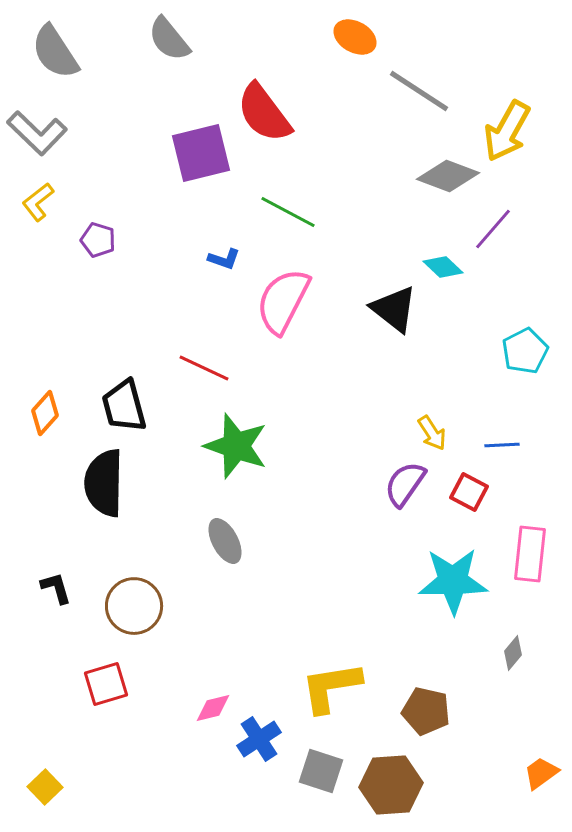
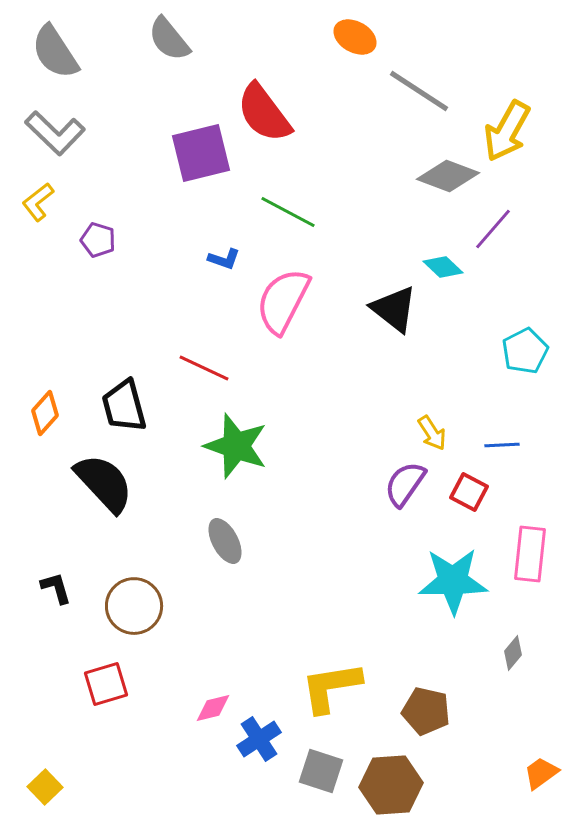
gray L-shape at (37, 133): moved 18 px right
black semicircle at (104, 483): rotated 136 degrees clockwise
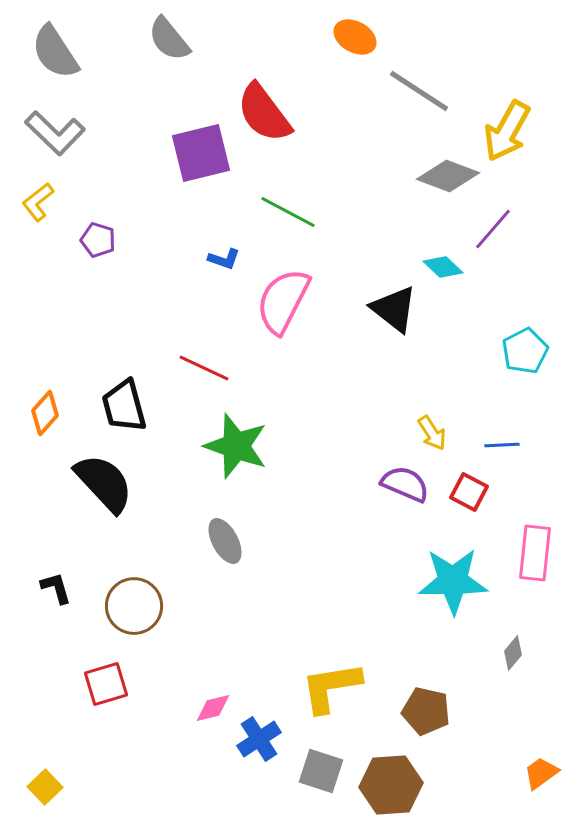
purple semicircle at (405, 484): rotated 78 degrees clockwise
pink rectangle at (530, 554): moved 5 px right, 1 px up
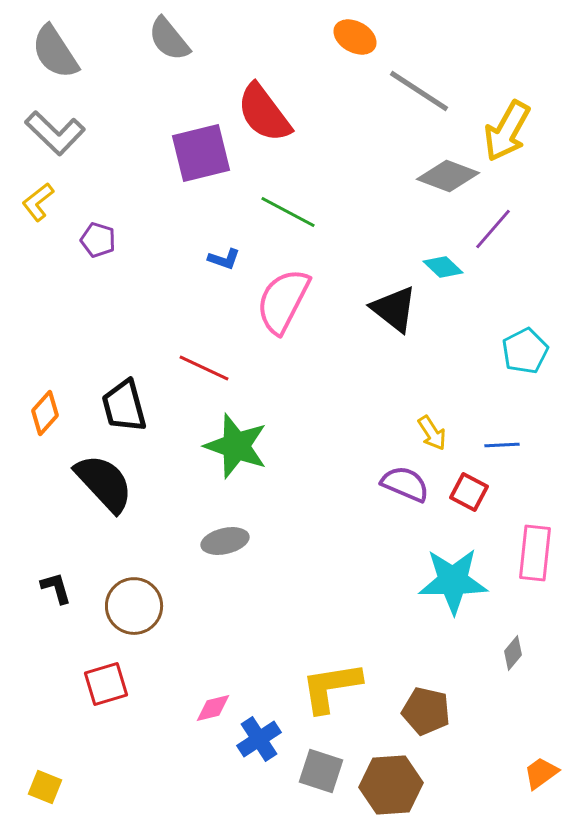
gray ellipse at (225, 541): rotated 75 degrees counterclockwise
yellow square at (45, 787): rotated 24 degrees counterclockwise
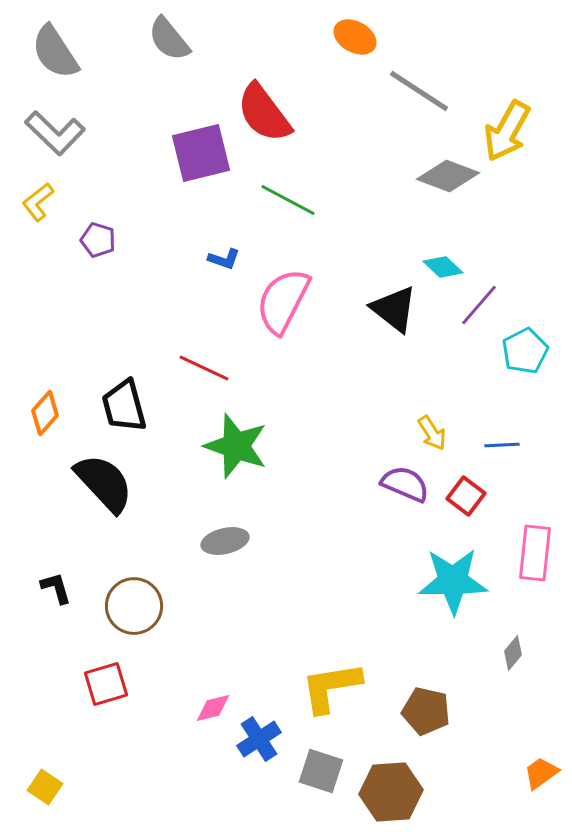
green line at (288, 212): moved 12 px up
purple line at (493, 229): moved 14 px left, 76 px down
red square at (469, 492): moved 3 px left, 4 px down; rotated 9 degrees clockwise
brown hexagon at (391, 785): moved 7 px down
yellow square at (45, 787): rotated 12 degrees clockwise
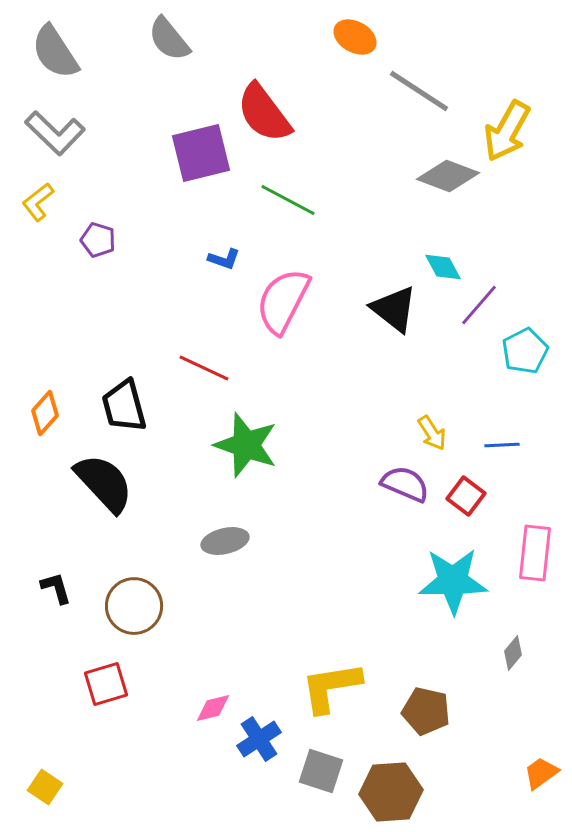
cyan diamond at (443, 267): rotated 18 degrees clockwise
green star at (236, 446): moved 10 px right, 1 px up
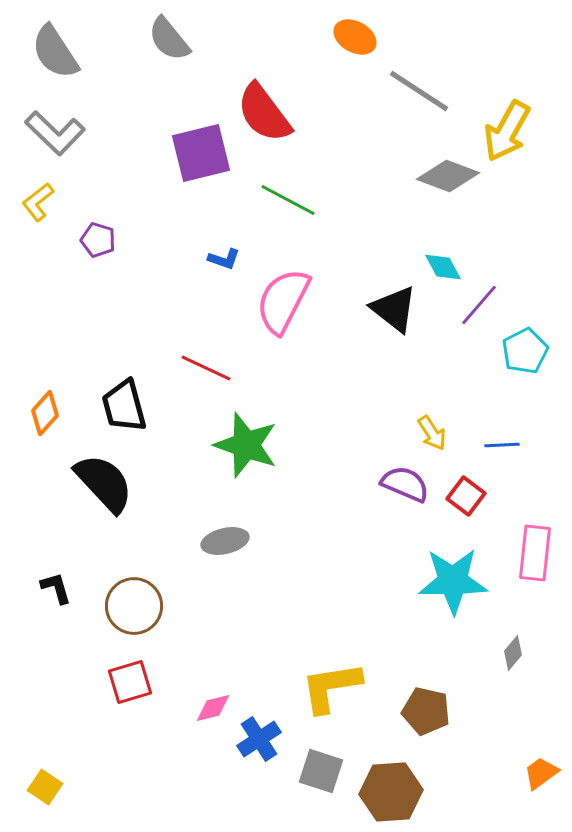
red line at (204, 368): moved 2 px right
red square at (106, 684): moved 24 px right, 2 px up
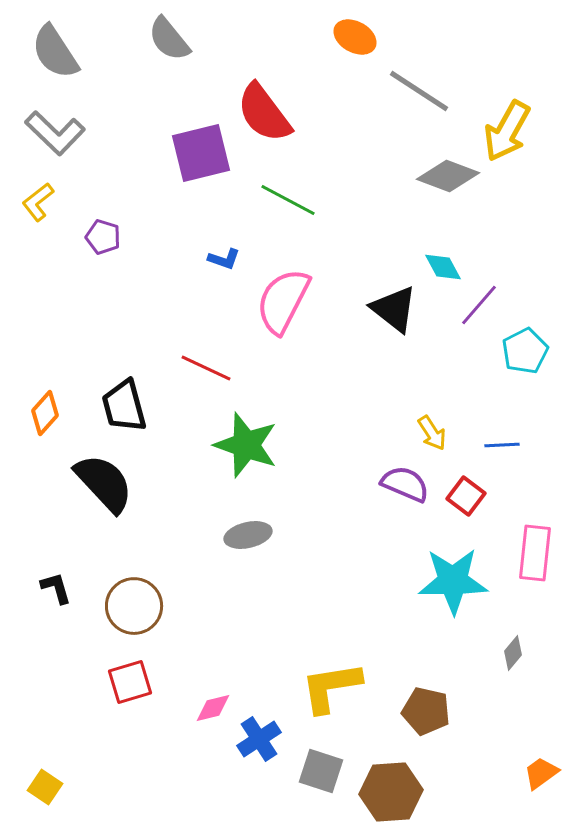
purple pentagon at (98, 240): moved 5 px right, 3 px up
gray ellipse at (225, 541): moved 23 px right, 6 px up
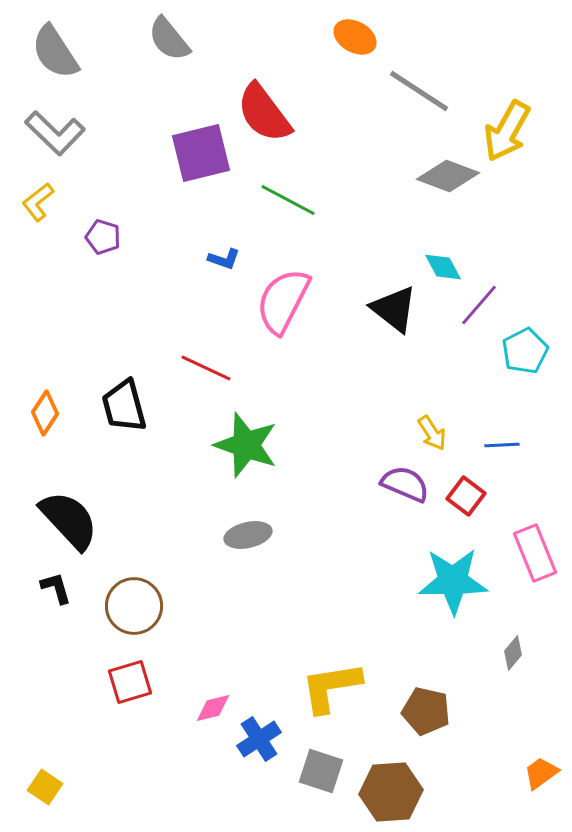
orange diamond at (45, 413): rotated 9 degrees counterclockwise
black semicircle at (104, 483): moved 35 px left, 37 px down
pink rectangle at (535, 553): rotated 28 degrees counterclockwise
